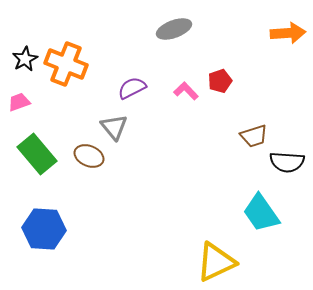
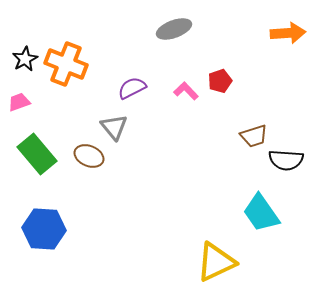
black semicircle: moved 1 px left, 2 px up
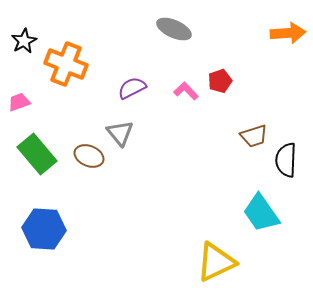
gray ellipse: rotated 44 degrees clockwise
black star: moved 1 px left, 18 px up
gray triangle: moved 6 px right, 6 px down
black semicircle: rotated 88 degrees clockwise
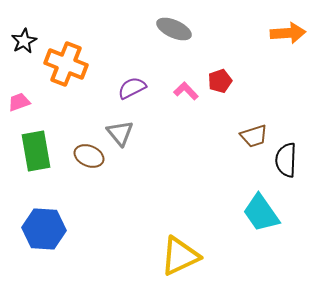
green rectangle: moved 1 px left, 3 px up; rotated 30 degrees clockwise
yellow triangle: moved 36 px left, 6 px up
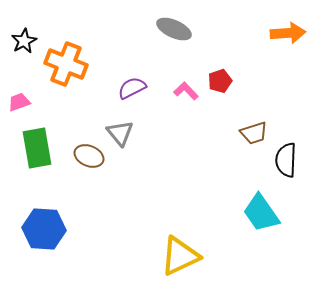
brown trapezoid: moved 3 px up
green rectangle: moved 1 px right, 3 px up
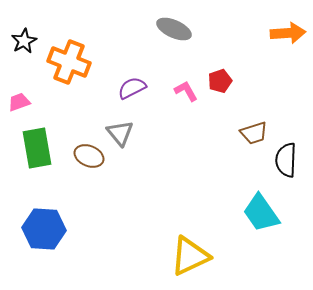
orange cross: moved 3 px right, 2 px up
pink L-shape: rotated 15 degrees clockwise
yellow triangle: moved 10 px right
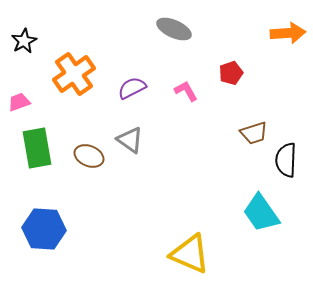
orange cross: moved 5 px right, 12 px down; rotated 33 degrees clockwise
red pentagon: moved 11 px right, 8 px up
gray triangle: moved 10 px right, 7 px down; rotated 16 degrees counterclockwise
yellow triangle: moved 2 px up; rotated 48 degrees clockwise
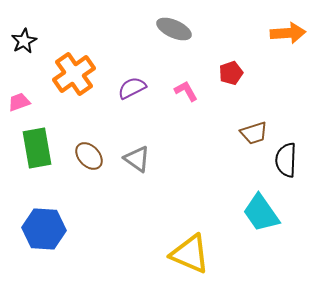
gray triangle: moved 7 px right, 19 px down
brown ellipse: rotated 24 degrees clockwise
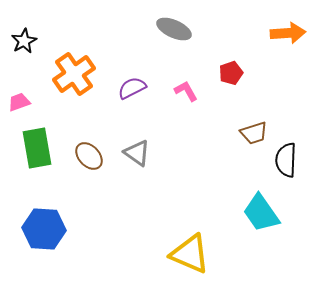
gray triangle: moved 6 px up
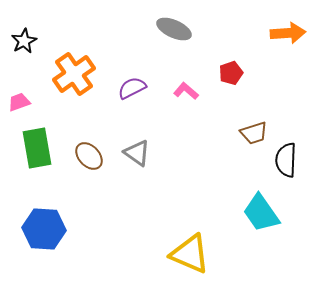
pink L-shape: rotated 20 degrees counterclockwise
